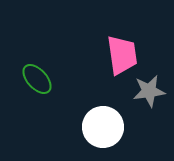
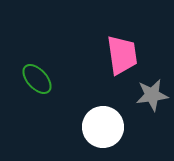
gray star: moved 3 px right, 4 px down
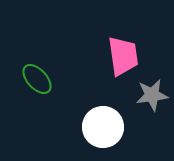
pink trapezoid: moved 1 px right, 1 px down
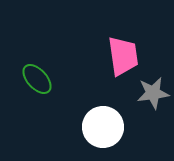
gray star: moved 1 px right, 2 px up
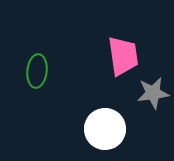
green ellipse: moved 8 px up; rotated 48 degrees clockwise
white circle: moved 2 px right, 2 px down
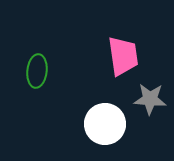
gray star: moved 3 px left, 6 px down; rotated 12 degrees clockwise
white circle: moved 5 px up
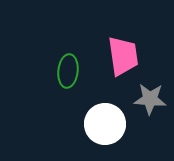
green ellipse: moved 31 px right
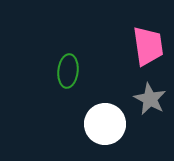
pink trapezoid: moved 25 px right, 10 px up
gray star: rotated 24 degrees clockwise
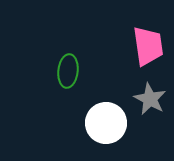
white circle: moved 1 px right, 1 px up
